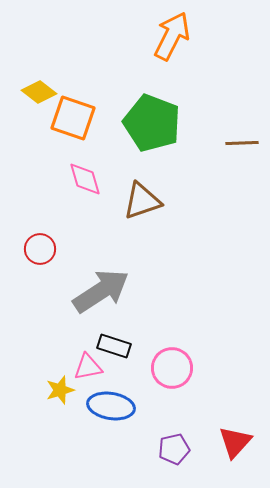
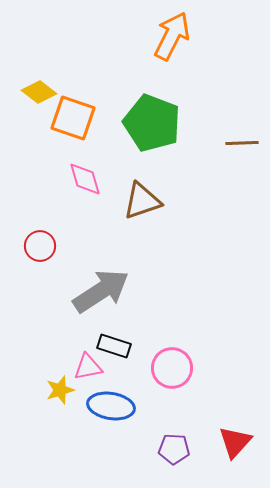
red circle: moved 3 px up
purple pentagon: rotated 16 degrees clockwise
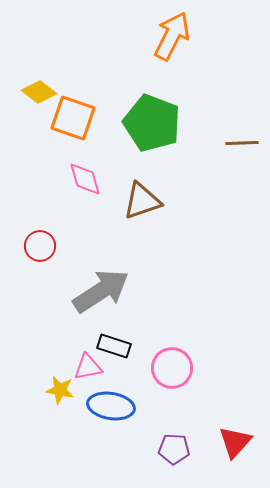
yellow star: rotated 28 degrees clockwise
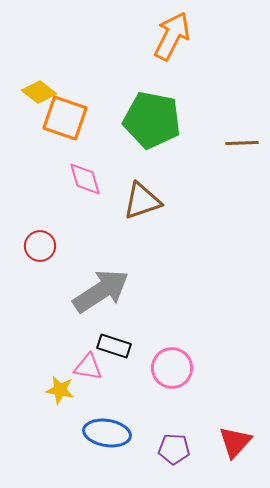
orange square: moved 8 px left
green pentagon: moved 3 px up; rotated 10 degrees counterclockwise
pink triangle: rotated 20 degrees clockwise
blue ellipse: moved 4 px left, 27 px down
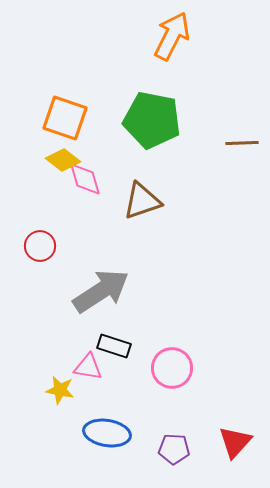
yellow diamond: moved 24 px right, 68 px down
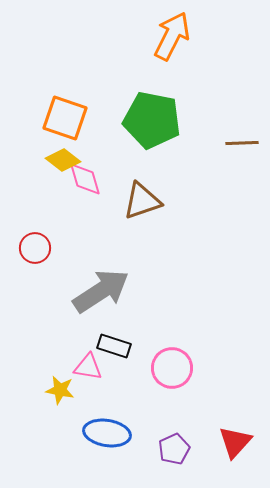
red circle: moved 5 px left, 2 px down
purple pentagon: rotated 28 degrees counterclockwise
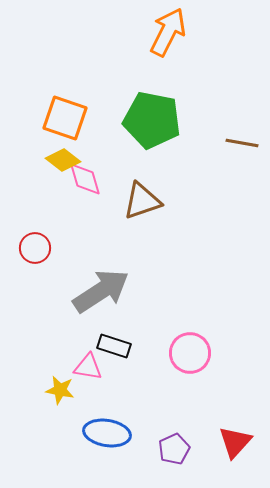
orange arrow: moved 4 px left, 4 px up
brown line: rotated 12 degrees clockwise
pink circle: moved 18 px right, 15 px up
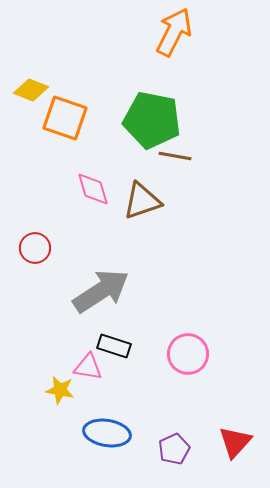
orange arrow: moved 6 px right
brown line: moved 67 px left, 13 px down
yellow diamond: moved 32 px left, 70 px up; rotated 16 degrees counterclockwise
pink diamond: moved 8 px right, 10 px down
pink circle: moved 2 px left, 1 px down
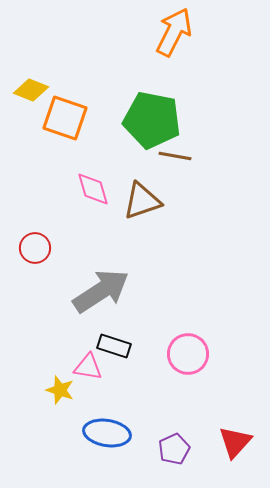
yellow star: rotated 8 degrees clockwise
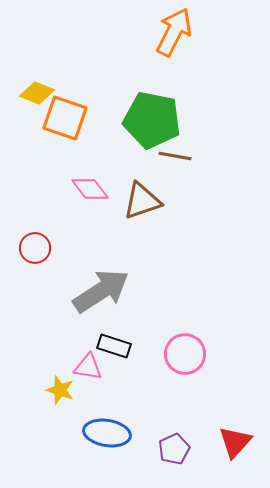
yellow diamond: moved 6 px right, 3 px down
pink diamond: moved 3 px left; rotated 21 degrees counterclockwise
pink circle: moved 3 px left
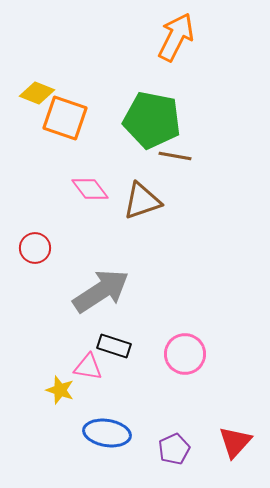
orange arrow: moved 2 px right, 5 px down
